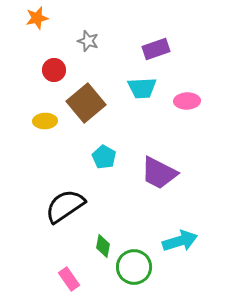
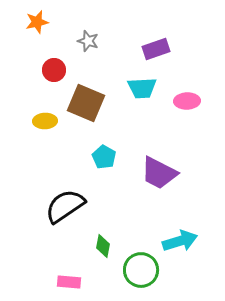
orange star: moved 4 px down
brown square: rotated 27 degrees counterclockwise
green circle: moved 7 px right, 3 px down
pink rectangle: moved 3 px down; rotated 50 degrees counterclockwise
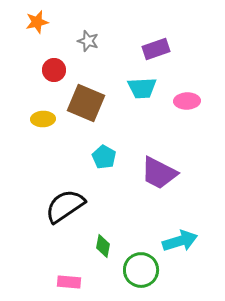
yellow ellipse: moved 2 px left, 2 px up
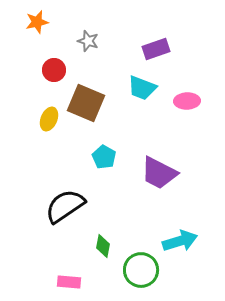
cyan trapezoid: rotated 24 degrees clockwise
yellow ellipse: moved 6 px right; rotated 65 degrees counterclockwise
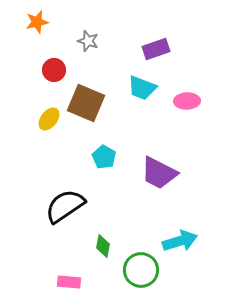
yellow ellipse: rotated 15 degrees clockwise
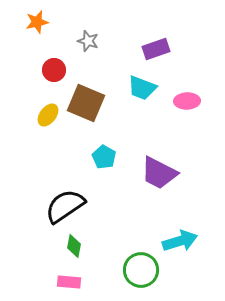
yellow ellipse: moved 1 px left, 4 px up
green diamond: moved 29 px left
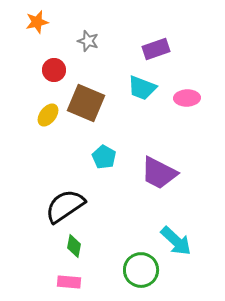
pink ellipse: moved 3 px up
cyan arrow: moved 4 px left; rotated 60 degrees clockwise
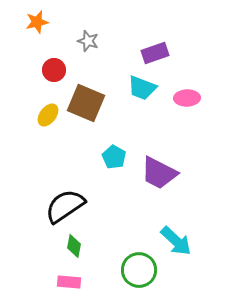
purple rectangle: moved 1 px left, 4 px down
cyan pentagon: moved 10 px right
green circle: moved 2 px left
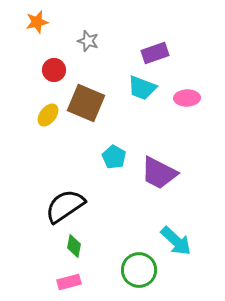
pink rectangle: rotated 20 degrees counterclockwise
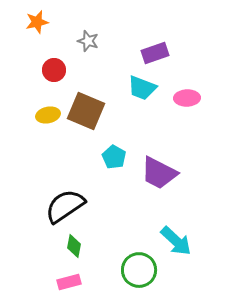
brown square: moved 8 px down
yellow ellipse: rotated 40 degrees clockwise
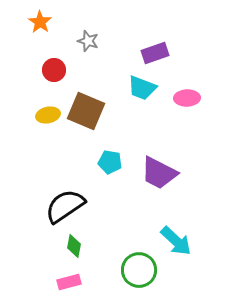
orange star: moved 3 px right; rotated 25 degrees counterclockwise
cyan pentagon: moved 4 px left, 5 px down; rotated 20 degrees counterclockwise
